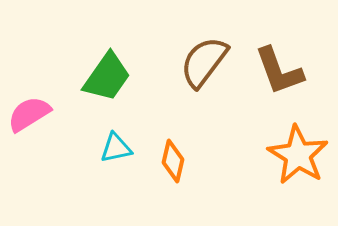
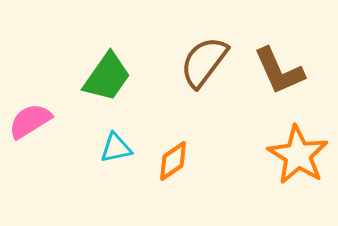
brown L-shape: rotated 4 degrees counterclockwise
pink semicircle: moved 1 px right, 7 px down
orange diamond: rotated 42 degrees clockwise
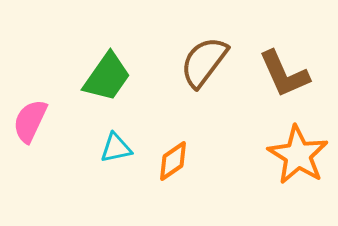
brown L-shape: moved 5 px right, 3 px down
pink semicircle: rotated 33 degrees counterclockwise
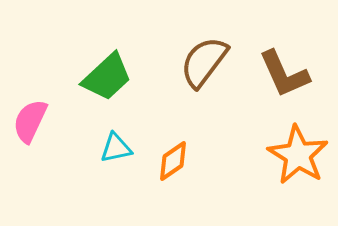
green trapezoid: rotated 12 degrees clockwise
